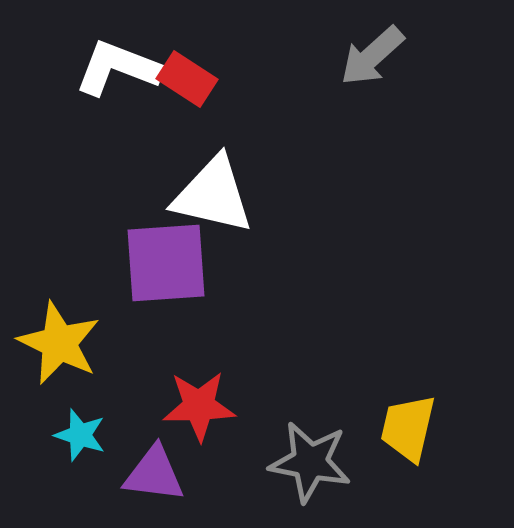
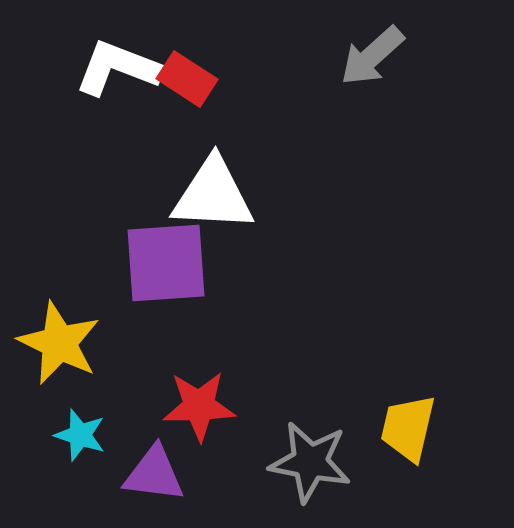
white triangle: rotated 10 degrees counterclockwise
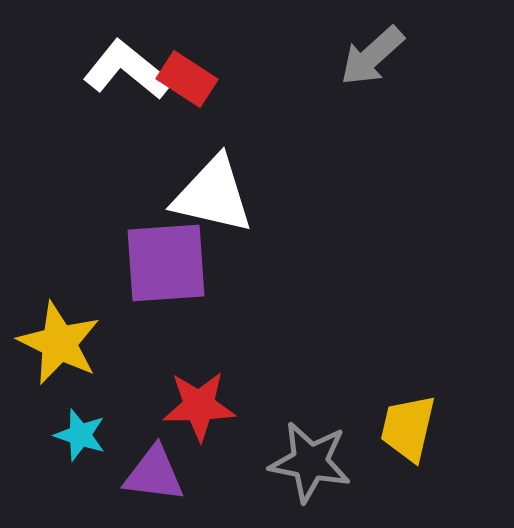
white L-shape: moved 9 px right, 2 px down; rotated 18 degrees clockwise
white triangle: rotated 10 degrees clockwise
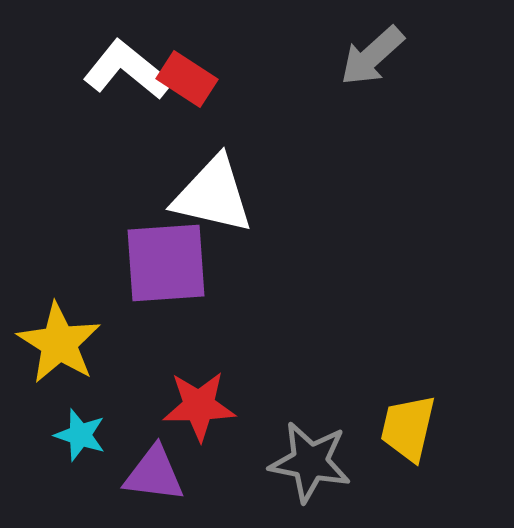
yellow star: rotated 6 degrees clockwise
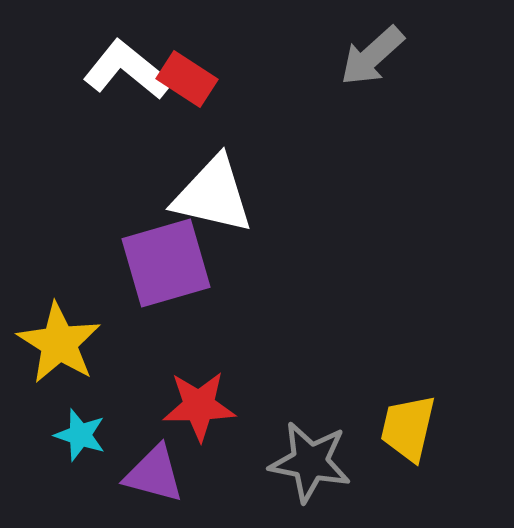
purple square: rotated 12 degrees counterclockwise
purple triangle: rotated 8 degrees clockwise
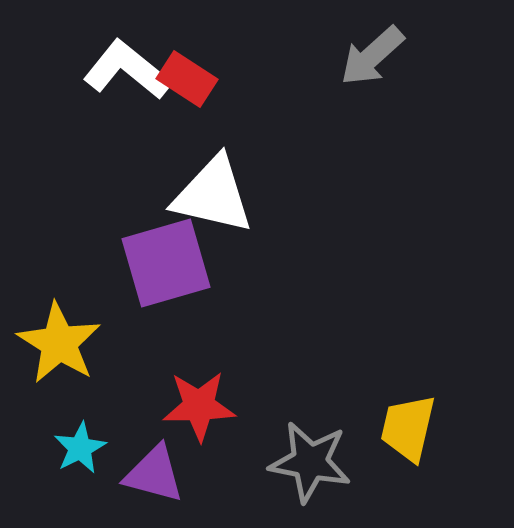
cyan star: moved 13 px down; rotated 26 degrees clockwise
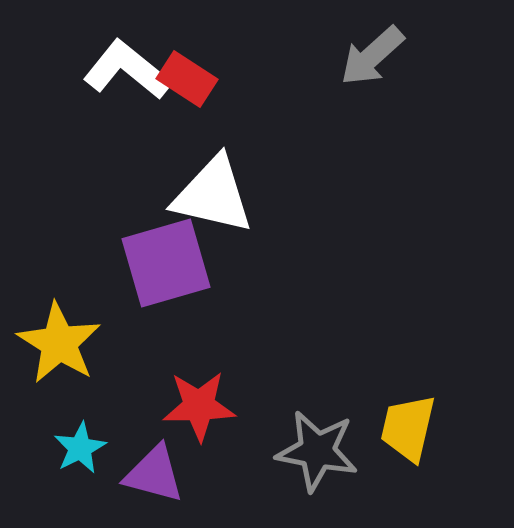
gray star: moved 7 px right, 11 px up
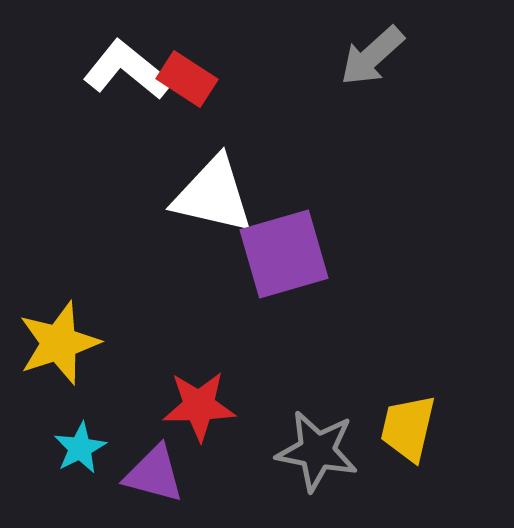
purple square: moved 118 px right, 9 px up
yellow star: rotated 22 degrees clockwise
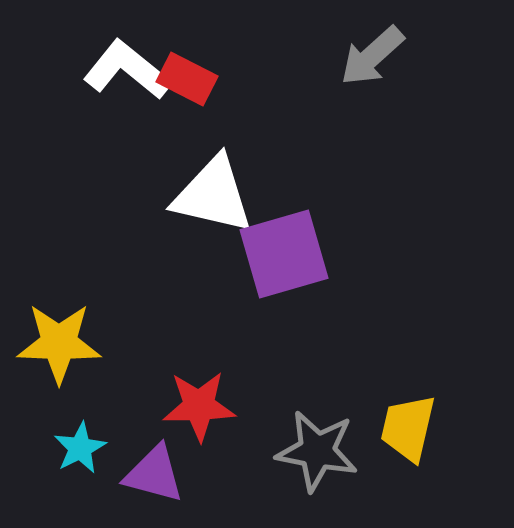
red rectangle: rotated 6 degrees counterclockwise
yellow star: rotated 20 degrees clockwise
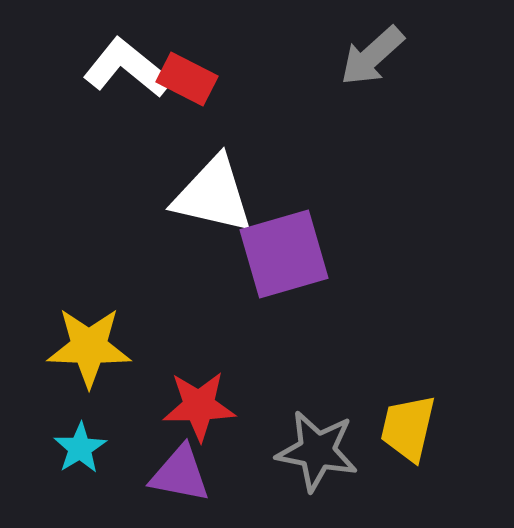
white L-shape: moved 2 px up
yellow star: moved 30 px right, 4 px down
cyan star: rotated 4 degrees counterclockwise
purple triangle: moved 26 px right; rotated 4 degrees counterclockwise
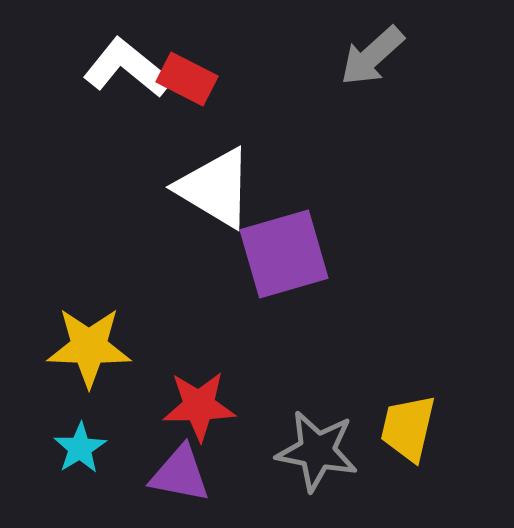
white triangle: moved 2 px right, 7 px up; rotated 18 degrees clockwise
